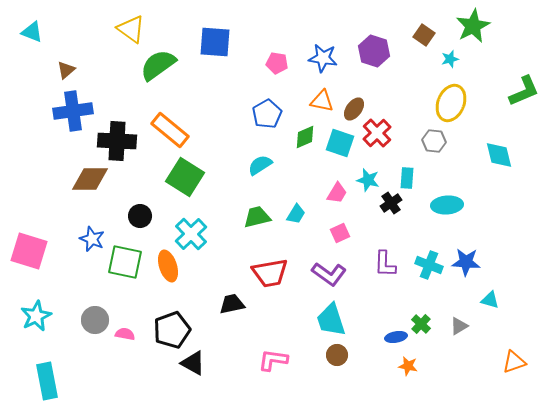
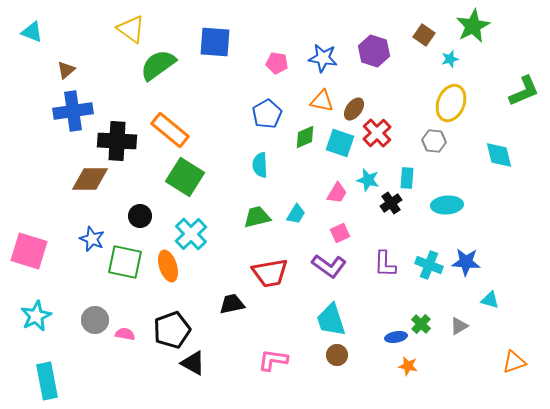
cyan semicircle at (260, 165): rotated 60 degrees counterclockwise
purple L-shape at (329, 274): moved 8 px up
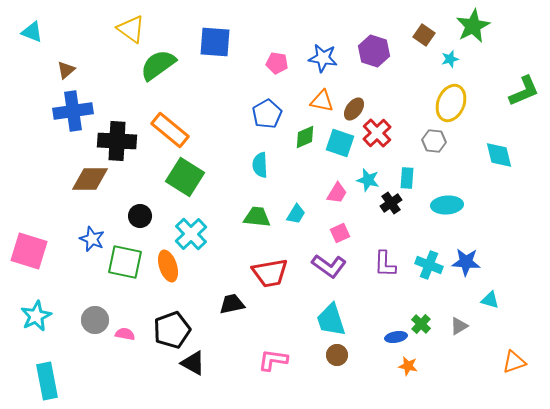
green trapezoid at (257, 217): rotated 20 degrees clockwise
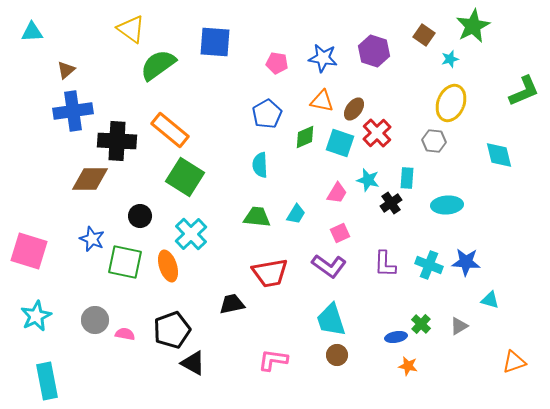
cyan triangle at (32, 32): rotated 25 degrees counterclockwise
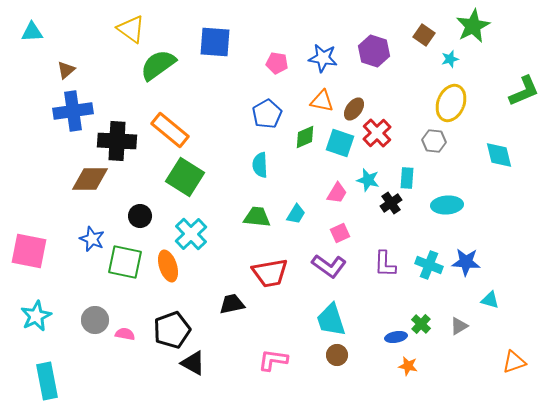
pink square at (29, 251): rotated 6 degrees counterclockwise
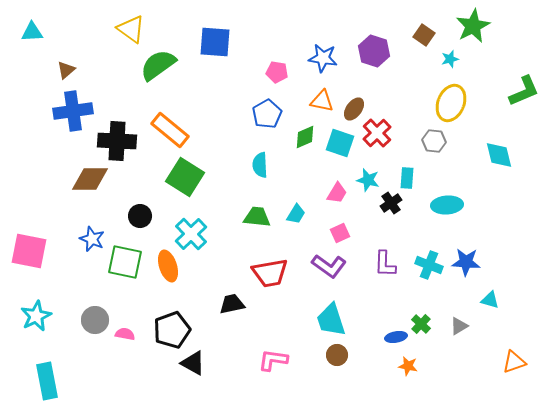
pink pentagon at (277, 63): moved 9 px down
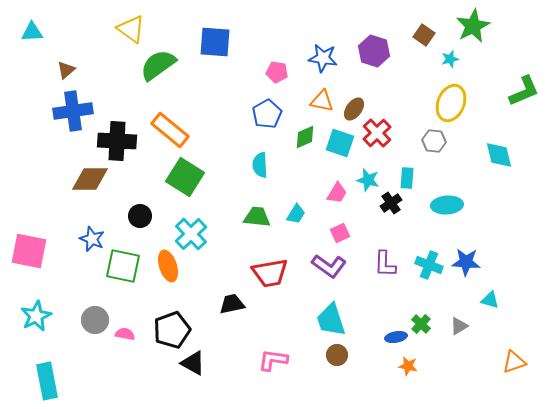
green square at (125, 262): moved 2 px left, 4 px down
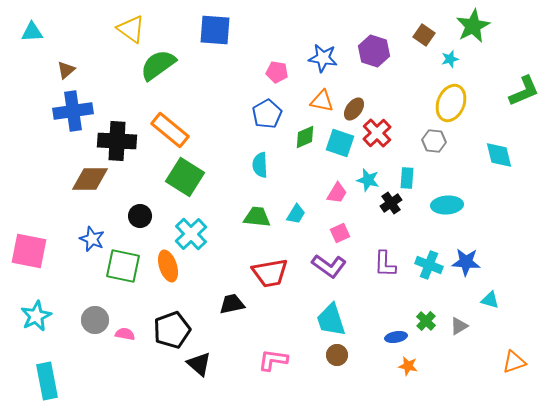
blue square at (215, 42): moved 12 px up
green cross at (421, 324): moved 5 px right, 3 px up
black triangle at (193, 363): moved 6 px right, 1 px down; rotated 12 degrees clockwise
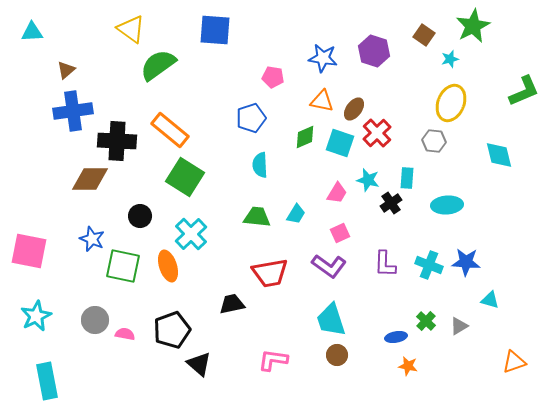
pink pentagon at (277, 72): moved 4 px left, 5 px down
blue pentagon at (267, 114): moved 16 px left, 4 px down; rotated 12 degrees clockwise
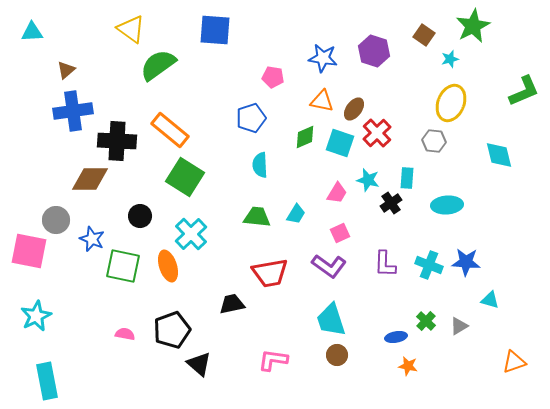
gray circle at (95, 320): moved 39 px left, 100 px up
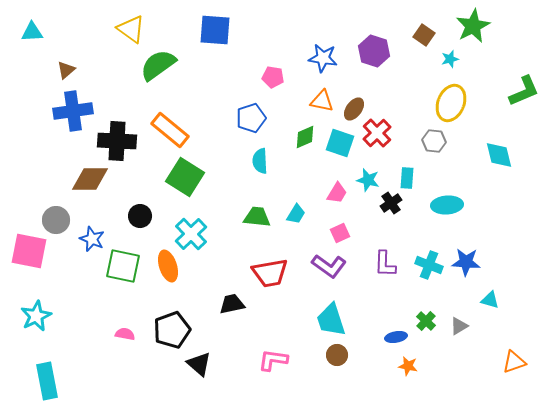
cyan semicircle at (260, 165): moved 4 px up
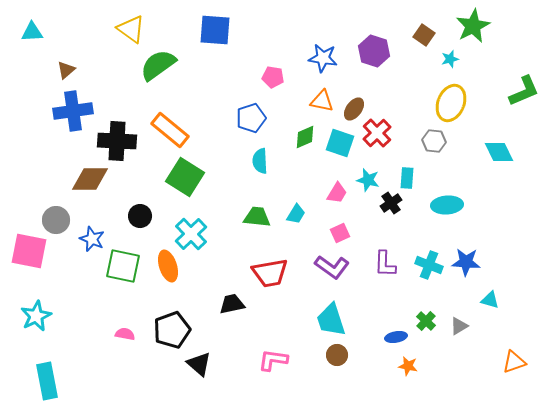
cyan diamond at (499, 155): moved 3 px up; rotated 12 degrees counterclockwise
purple L-shape at (329, 266): moved 3 px right, 1 px down
